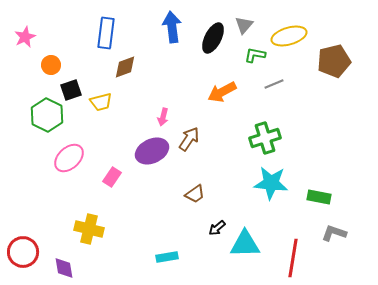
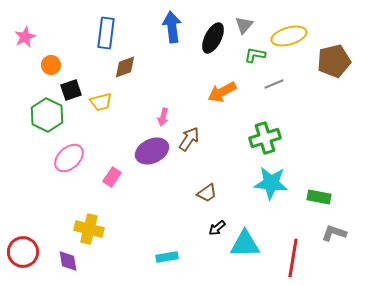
brown trapezoid: moved 12 px right, 1 px up
purple diamond: moved 4 px right, 7 px up
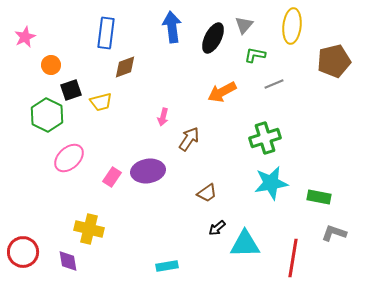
yellow ellipse: moved 3 px right, 10 px up; rotated 68 degrees counterclockwise
purple ellipse: moved 4 px left, 20 px down; rotated 16 degrees clockwise
cyan star: rotated 16 degrees counterclockwise
cyan rectangle: moved 9 px down
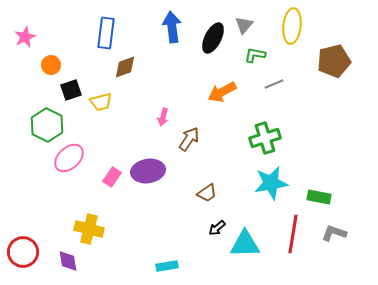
green hexagon: moved 10 px down
red line: moved 24 px up
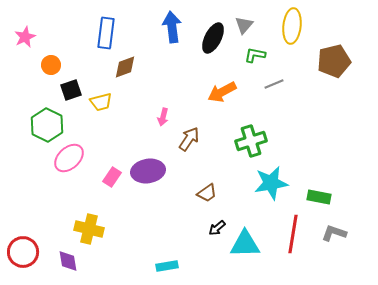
green cross: moved 14 px left, 3 px down
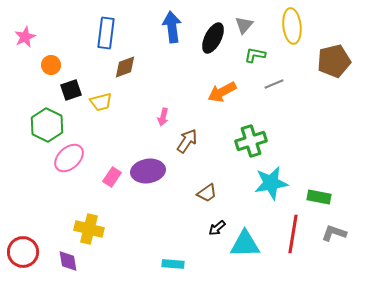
yellow ellipse: rotated 12 degrees counterclockwise
brown arrow: moved 2 px left, 2 px down
cyan rectangle: moved 6 px right, 2 px up; rotated 15 degrees clockwise
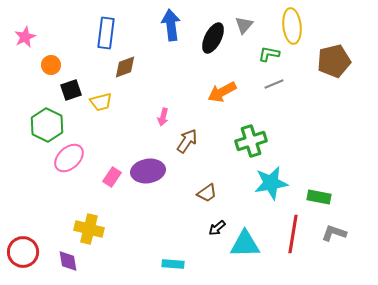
blue arrow: moved 1 px left, 2 px up
green L-shape: moved 14 px right, 1 px up
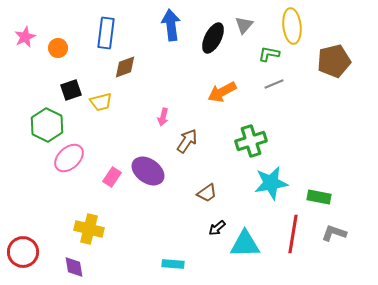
orange circle: moved 7 px right, 17 px up
purple ellipse: rotated 44 degrees clockwise
purple diamond: moved 6 px right, 6 px down
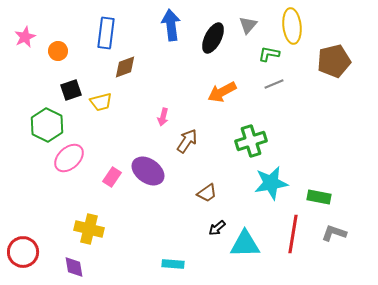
gray triangle: moved 4 px right
orange circle: moved 3 px down
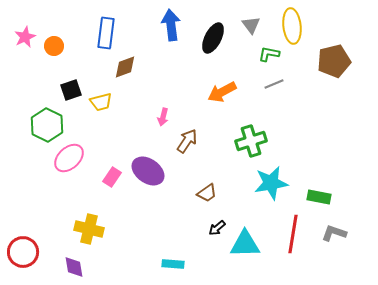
gray triangle: moved 3 px right; rotated 18 degrees counterclockwise
orange circle: moved 4 px left, 5 px up
